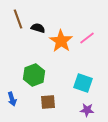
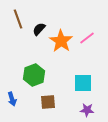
black semicircle: moved 1 px right, 1 px down; rotated 64 degrees counterclockwise
cyan square: rotated 18 degrees counterclockwise
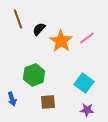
cyan square: moved 1 px right; rotated 36 degrees clockwise
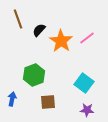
black semicircle: moved 1 px down
blue arrow: rotated 152 degrees counterclockwise
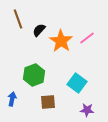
cyan square: moved 7 px left
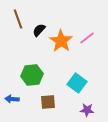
green hexagon: moved 2 px left; rotated 15 degrees clockwise
blue arrow: rotated 96 degrees counterclockwise
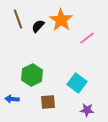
black semicircle: moved 1 px left, 4 px up
orange star: moved 21 px up
green hexagon: rotated 20 degrees counterclockwise
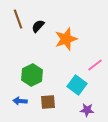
orange star: moved 5 px right, 19 px down; rotated 20 degrees clockwise
pink line: moved 8 px right, 27 px down
cyan square: moved 2 px down
blue arrow: moved 8 px right, 2 px down
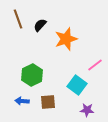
black semicircle: moved 2 px right, 1 px up
blue arrow: moved 2 px right
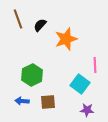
pink line: rotated 56 degrees counterclockwise
cyan square: moved 3 px right, 1 px up
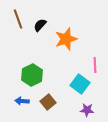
brown square: rotated 35 degrees counterclockwise
